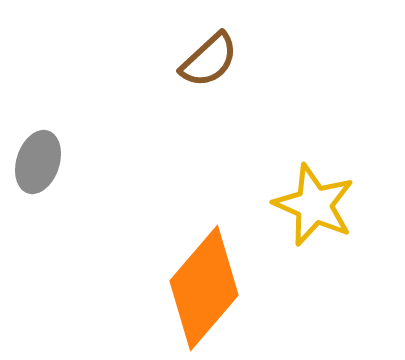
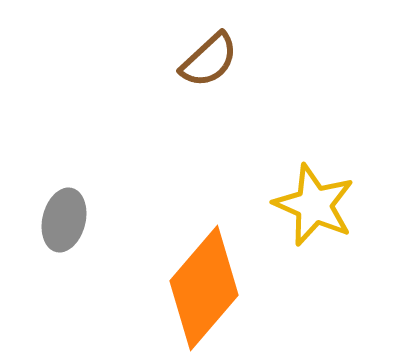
gray ellipse: moved 26 px right, 58 px down; rotated 4 degrees counterclockwise
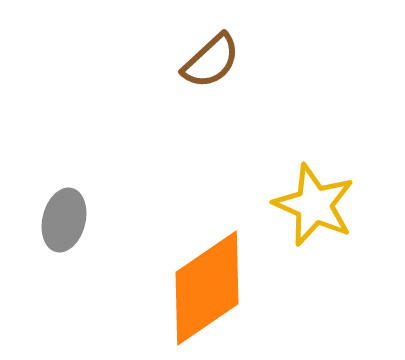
brown semicircle: moved 2 px right, 1 px down
orange diamond: moved 3 px right; rotated 15 degrees clockwise
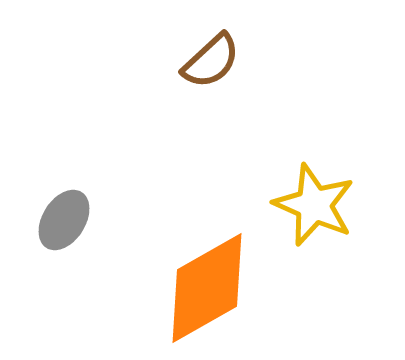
gray ellipse: rotated 18 degrees clockwise
orange diamond: rotated 5 degrees clockwise
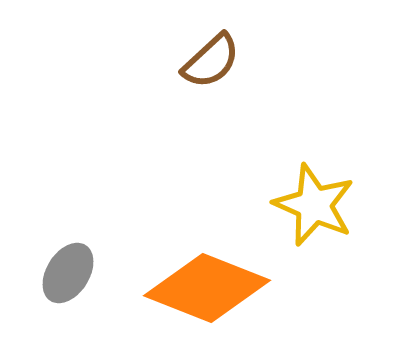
gray ellipse: moved 4 px right, 53 px down
orange diamond: rotated 51 degrees clockwise
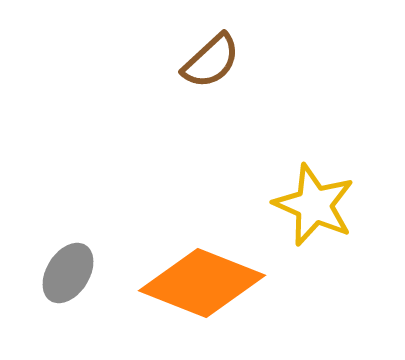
orange diamond: moved 5 px left, 5 px up
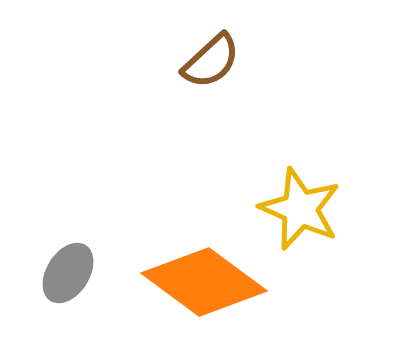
yellow star: moved 14 px left, 4 px down
orange diamond: moved 2 px right, 1 px up; rotated 15 degrees clockwise
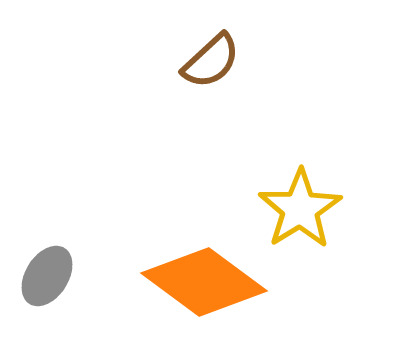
yellow star: rotated 16 degrees clockwise
gray ellipse: moved 21 px left, 3 px down
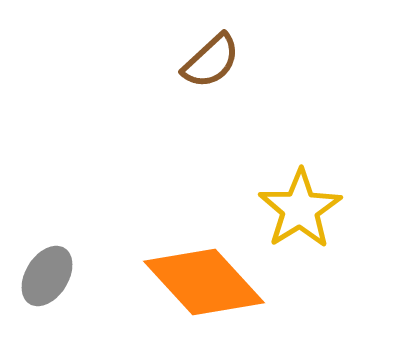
orange diamond: rotated 11 degrees clockwise
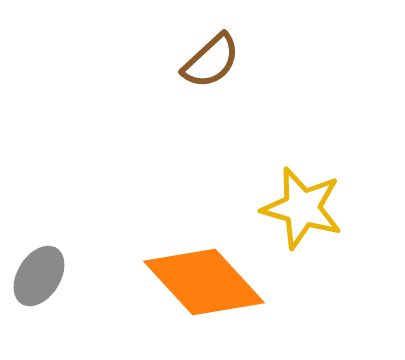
yellow star: moved 2 px right, 1 px up; rotated 24 degrees counterclockwise
gray ellipse: moved 8 px left
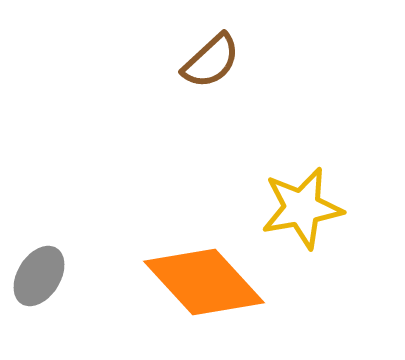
yellow star: rotated 26 degrees counterclockwise
